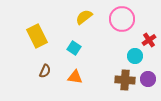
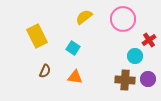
pink circle: moved 1 px right
cyan square: moved 1 px left
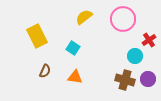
brown cross: rotated 12 degrees clockwise
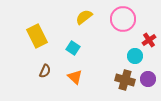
orange triangle: rotated 35 degrees clockwise
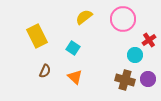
cyan circle: moved 1 px up
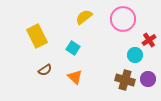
brown semicircle: moved 1 px up; rotated 32 degrees clockwise
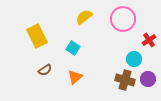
cyan circle: moved 1 px left, 4 px down
orange triangle: rotated 35 degrees clockwise
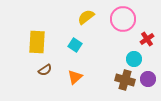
yellow semicircle: moved 2 px right
yellow rectangle: moved 6 px down; rotated 30 degrees clockwise
red cross: moved 2 px left, 1 px up
cyan square: moved 2 px right, 3 px up
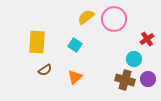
pink circle: moved 9 px left
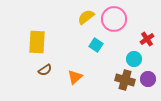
cyan square: moved 21 px right
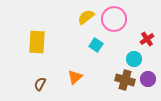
brown semicircle: moved 5 px left, 14 px down; rotated 152 degrees clockwise
